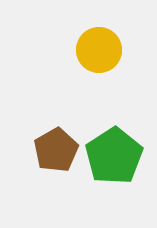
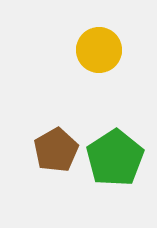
green pentagon: moved 1 px right, 2 px down
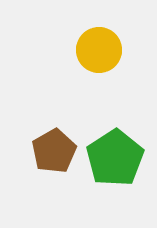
brown pentagon: moved 2 px left, 1 px down
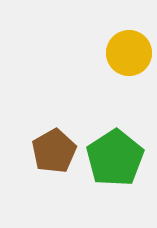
yellow circle: moved 30 px right, 3 px down
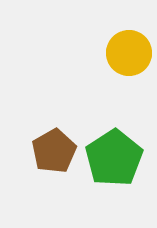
green pentagon: moved 1 px left
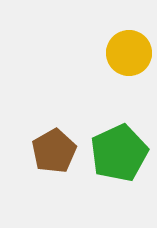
green pentagon: moved 5 px right, 5 px up; rotated 8 degrees clockwise
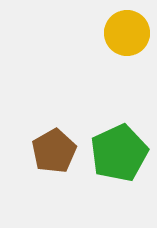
yellow circle: moved 2 px left, 20 px up
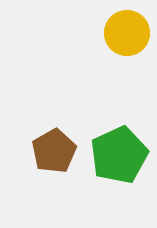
green pentagon: moved 2 px down
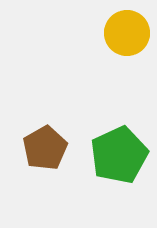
brown pentagon: moved 9 px left, 3 px up
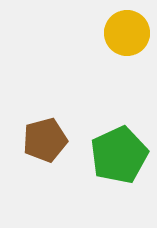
brown pentagon: moved 8 px up; rotated 15 degrees clockwise
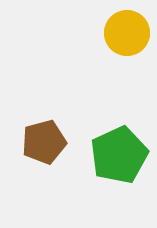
brown pentagon: moved 1 px left, 2 px down
